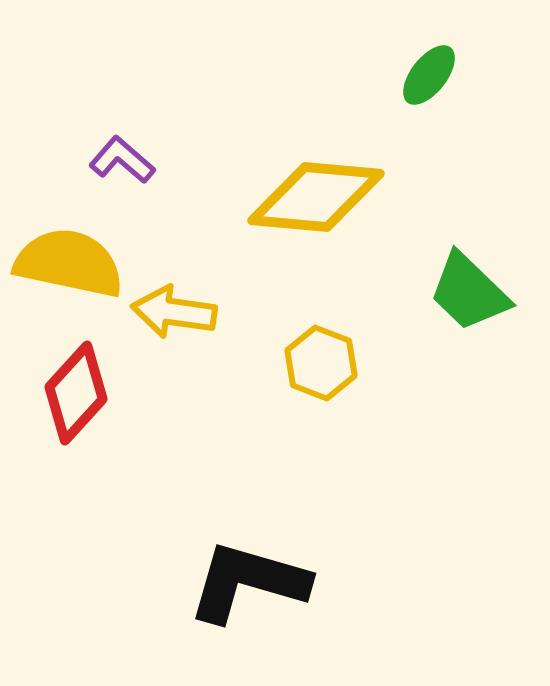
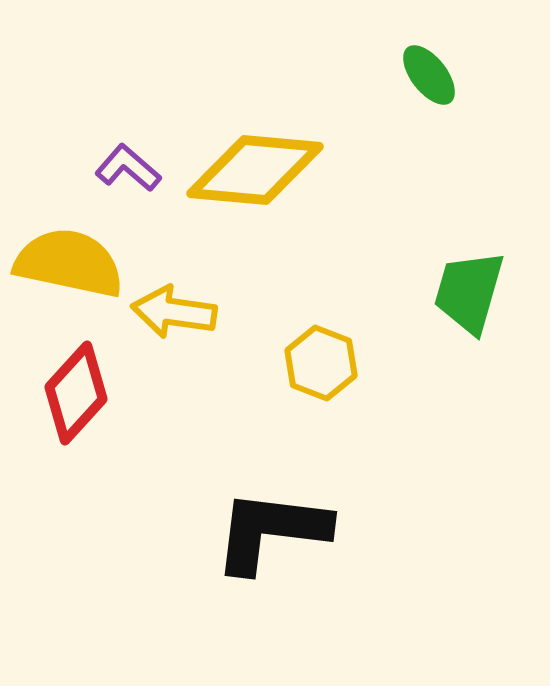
green ellipse: rotated 76 degrees counterclockwise
purple L-shape: moved 6 px right, 8 px down
yellow diamond: moved 61 px left, 27 px up
green trapezoid: rotated 62 degrees clockwise
black L-shape: moved 23 px right, 51 px up; rotated 9 degrees counterclockwise
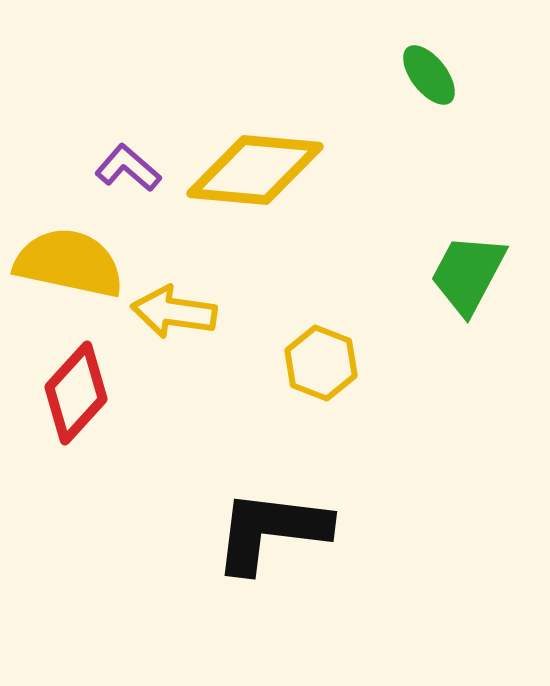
green trapezoid: moved 1 px left, 18 px up; rotated 12 degrees clockwise
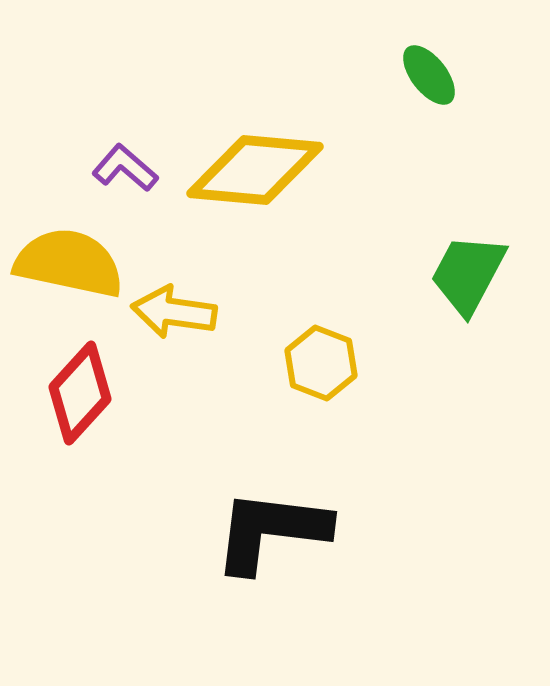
purple L-shape: moved 3 px left
red diamond: moved 4 px right
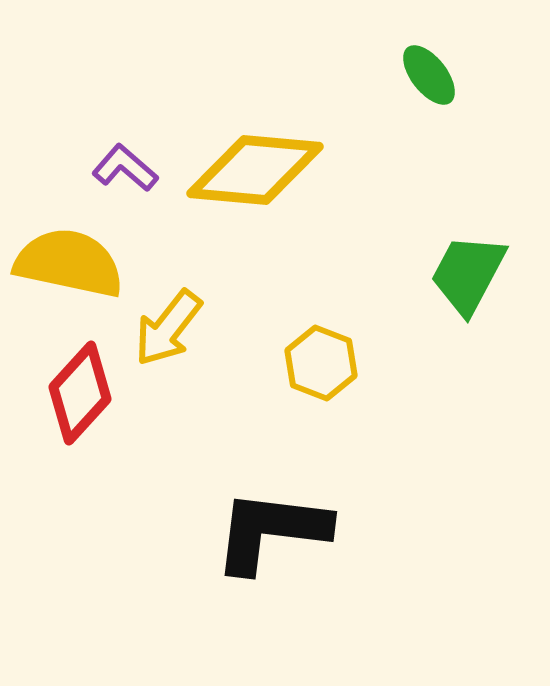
yellow arrow: moved 6 px left, 16 px down; rotated 60 degrees counterclockwise
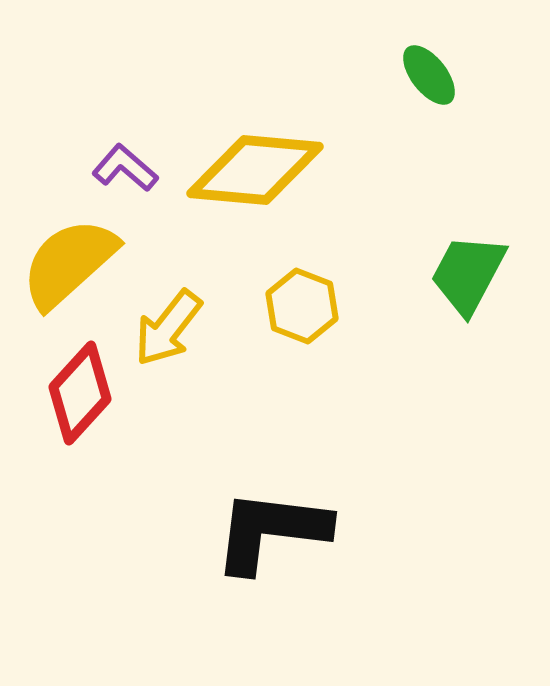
yellow semicircle: rotated 54 degrees counterclockwise
yellow hexagon: moved 19 px left, 57 px up
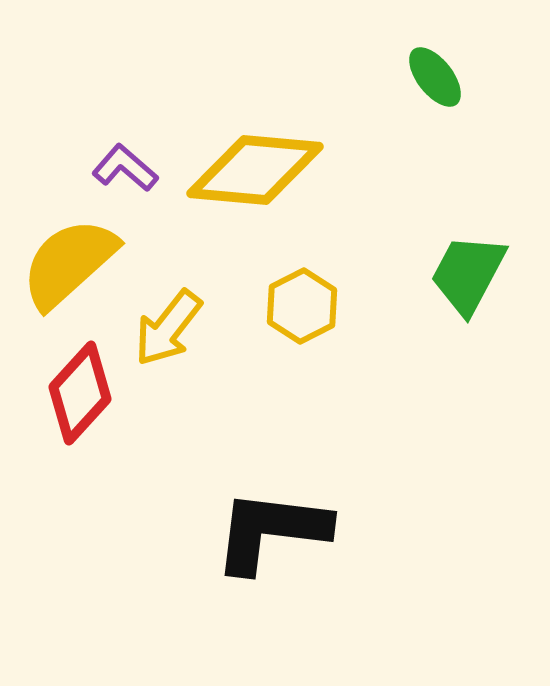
green ellipse: moved 6 px right, 2 px down
yellow hexagon: rotated 12 degrees clockwise
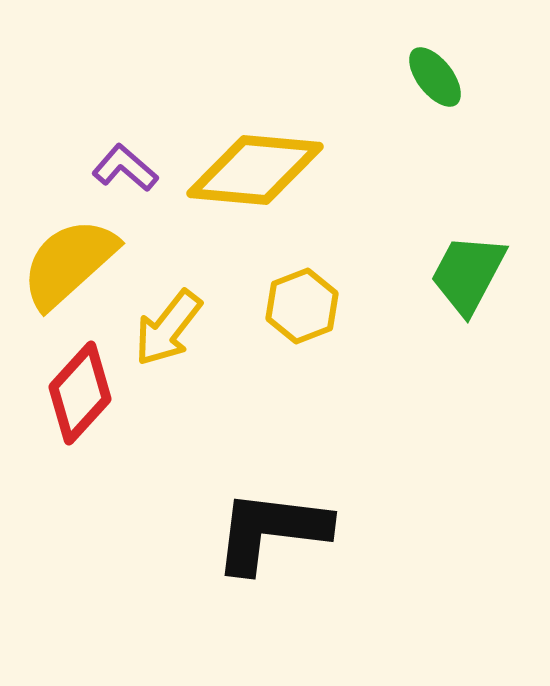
yellow hexagon: rotated 6 degrees clockwise
